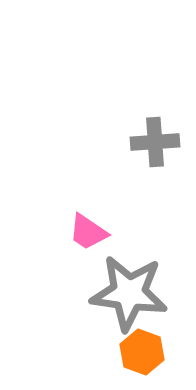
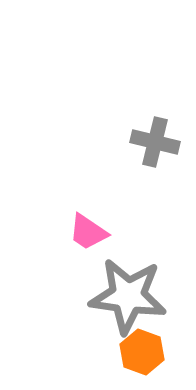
gray cross: rotated 18 degrees clockwise
gray star: moved 1 px left, 3 px down
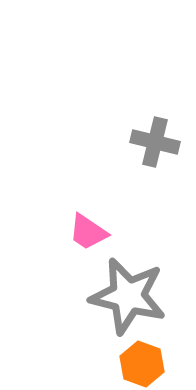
gray star: rotated 6 degrees clockwise
orange hexagon: moved 12 px down
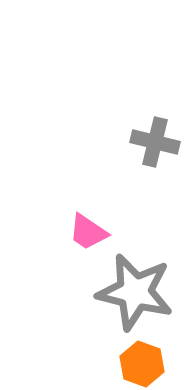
gray star: moved 7 px right, 4 px up
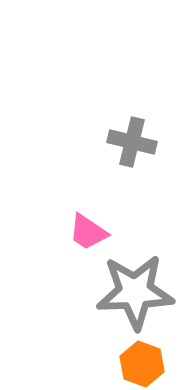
gray cross: moved 23 px left
gray star: rotated 16 degrees counterclockwise
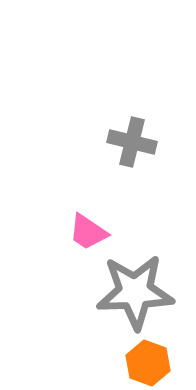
orange hexagon: moved 6 px right, 1 px up
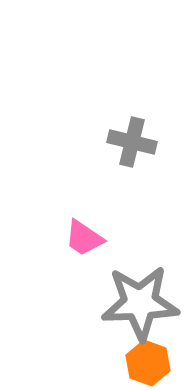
pink trapezoid: moved 4 px left, 6 px down
gray star: moved 5 px right, 11 px down
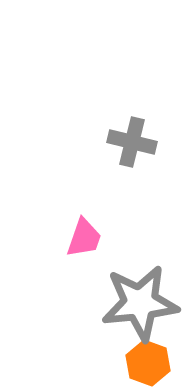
pink trapezoid: rotated 105 degrees counterclockwise
gray star: rotated 4 degrees counterclockwise
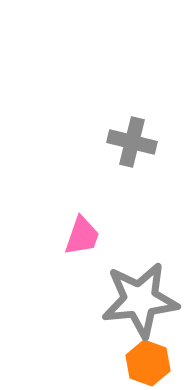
pink trapezoid: moved 2 px left, 2 px up
gray star: moved 3 px up
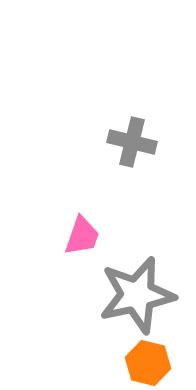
gray star: moved 3 px left, 5 px up; rotated 6 degrees counterclockwise
orange hexagon: rotated 6 degrees counterclockwise
